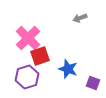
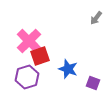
gray arrow: moved 16 px right; rotated 32 degrees counterclockwise
pink cross: moved 1 px right, 3 px down
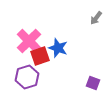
blue star: moved 10 px left, 21 px up
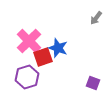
red square: moved 3 px right, 1 px down
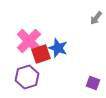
red square: moved 2 px left, 3 px up
